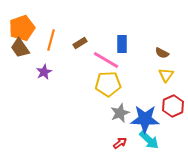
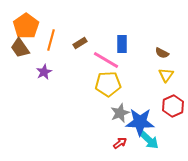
orange pentagon: moved 4 px right, 2 px up; rotated 15 degrees counterclockwise
blue star: moved 5 px left, 3 px down
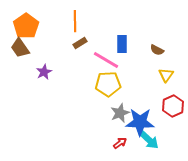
orange line: moved 24 px right, 19 px up; rotated 15 degrees counterclockwise
brown semicircle: moved 5 px left, 3 px up
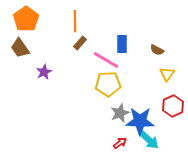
orange pentagon: moved 7 px up
brown rectangle: rotated 16 degrees counterclockwise
yellow triangle: moved 1 px right, 1 px up
blue star: moved 1 px up
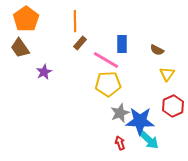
red arrow: rotated 72 degrees counterclockwise
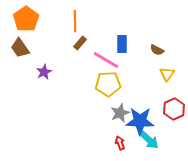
red hexagon: moved 1 px right, 3 px down
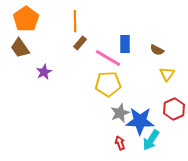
blue rectangle: moved 3 px right
pink line: moved 2 px right, 2 px up
cyan arrow: moved 2 px right; rotated 80 degrees clockwise
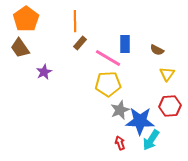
red hexagon: moved 4 px left, 3 px up; rotated 20 degrees clockwise
gray star: moved 3 px up
